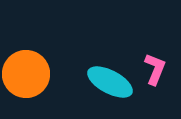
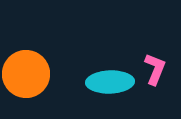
cyan ellipse: rotated 30 degrees counterclockwise
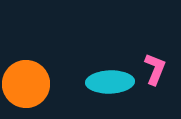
orange circle: moved 10 px down
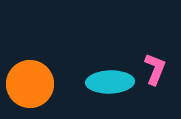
orange circle: moved 4 px right
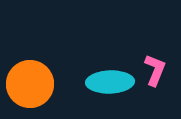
pink L-shape: moved 1 px down
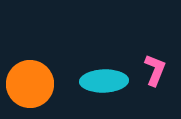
cyan ellipse: moved 6 px left, 1 px up
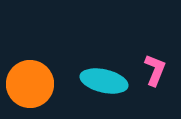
cyan ellipse: rotated 15 degrees clockwise
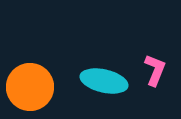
orange circle: moved 3 px down
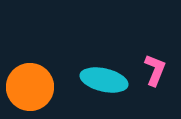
cyan ellipse: moved 1 px up
